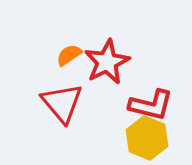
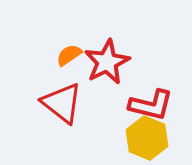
red triangle: rotated 12 degrees counterclockwise
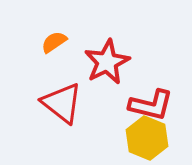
orange semicircle: moved 15 px left, 13 px up
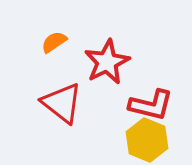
yellow hexagon: moved 2 px down
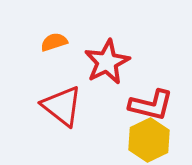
orange semicircle: rotated 16 degrees clockwise
red triangle: moved 3 px down
yellow hexagon: moved 2 px right; rotated 12 degrees clockwise
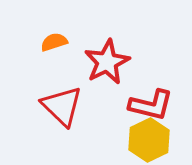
red triangle: rotated 6 degrees clockwise
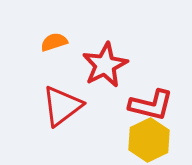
red star: moved 2 px left, 3 px down
red triangle: rotated 39 degrees clockwise
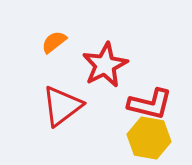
orange semicircle: rotated 20 degrees counterclockwise
red L-shape: moved 1 px left, 1 px up
yellow hexagon: moved 2 px up; rotated 24 degrees counterclockwise
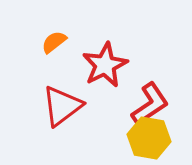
red L-shape: rotated 48 degrees counterclockwise
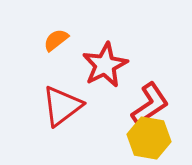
orange semicircle: moved 2 px right, 2 px up
